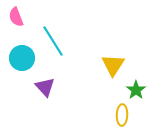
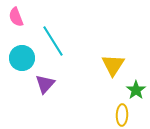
purple triangle: moved 3 px up; rotated 25 degrees clockwise
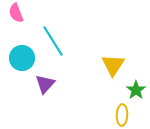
pink semicircle: moved 4 px up
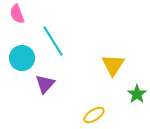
pink semicircle: moved 1 px right, 1 px down
green star: moved 1 px right, 4 px down
yellow ellipse: moved 28 px left; rotated 55 degrees clockwise
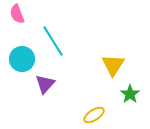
cyan circle: moved 1 px down
green star: moved 7 px left
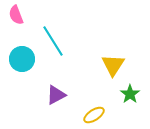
pink semicircle: moved 1 px left, 1 px down
purple triangle: moved 11 px right, 11 px down; rotated 20 degrees clockwise
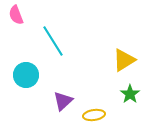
cyan circle: moved 4 px right, 16 px down
yellow triangle: moved 11 px right, 5 px up; rotated 25 degrees clockwise
purple triangle: moved 7 px right, 6 px down; rotated 15 degrees counterclockwise
yellow ellipse: rotated 25 degrees clockwise
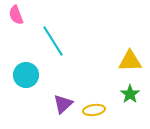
yellow triangle: moved 6 px right, 1 px down; rotated 30 degrees clockwise
purple triangle: moved 3 px down
yellow ellipse: moved 5 px up
